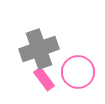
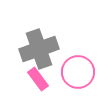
pink rectangle: moved 6 px left
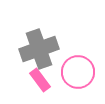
pink rectangle: moved 2 px right, 1 px down
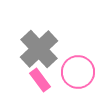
gray cross: rotated 24 degrees counterclockwise
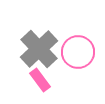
pink circle: moved 20 px up
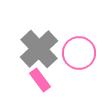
pink circle: moved 1 px right, 1 px down
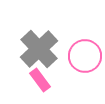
pink circle: moved 6 px right, 3 px down
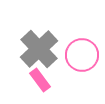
pink circle: moved 3 px left, 1 px up
